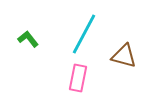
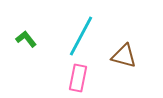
cyan line: moved 3 px left, 2 px down
green L-shape: moved 2 px left
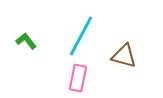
green L-shape: moved 2 px down
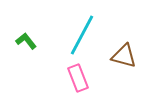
cyan line: moved 1 px right, 1 px up
pink rectangle: rotated 32 degrees counterclockwise
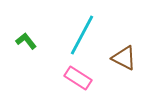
brown triangle: moved 2 px down; rotated 12 degrees clockwise
pink rectangle: rotated 36 degrees counterclockwise
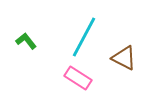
cyan line: moved 2 px right, 2 px down
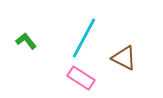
cyan line: moved 1 px down
pink rectangle: moved 3 px right
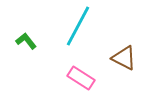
cyan line: moved 6 px left, 12 px up
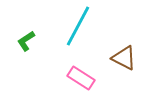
green L-shape: rotated 85 degrees counterclockwise
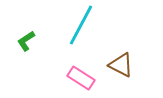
cyan line: moved 3 px right, 1 px up
brown triangle: moved 3 px left, 7 px down
